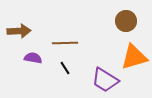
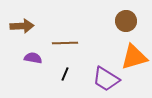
brown arrow: moved 3 px right, 5 px up
black line: moved 6 px down; rotated 56 degrees clockwise
purple trapezoid: moved 1 px right, 1 px up
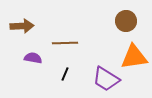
orange triangle: rotated 8 degrees clockwise
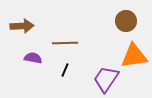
orange triangle: moved 1 px up
black line: moved 4 px up
purple trapezoid: rotated 92 degrees clockwise
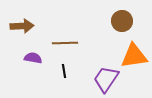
brown circle: moved 4 px left
black line: moved 1 px left, 1 px down; rotated 32 degrees counterclockwise
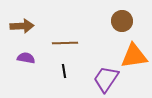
purple semicircle: moved 7 px left
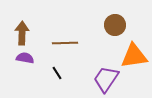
brown circle: moved 7 px left, 4 px down
brown arrow: moved 7 px down; rotated 85 degrees counterclockwise
purple semicircle: moved 1 px left
black line: moved 7 px left, 2 px down; rotated 24 degrees counterclockwise
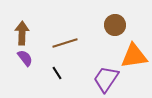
brown line: rotated 15 degrees counterclockwise
purple semicircle: rotated 42 degrees clockwise
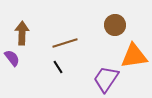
purple semicircle: moved 13 px left
black line: moved 1 px right, 6 px up
